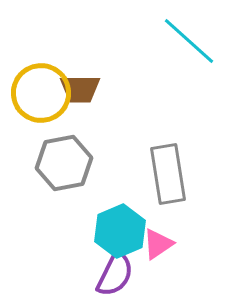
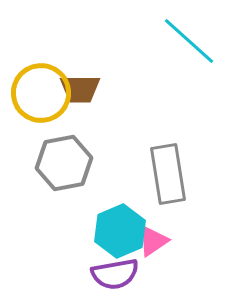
pink triangle: moved 5 px left, 3 px up
purple semicircle: rotated 54 degrees clockwise
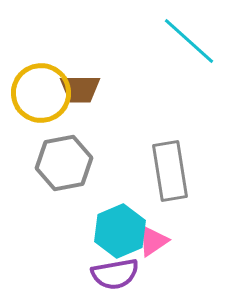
gray rectangle: moved 2 px right, 3 px up
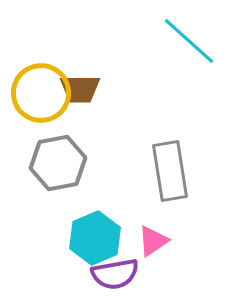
gray hexagon: moved 6 px left
cyan hexagon: moved 25 px left, 7 px down
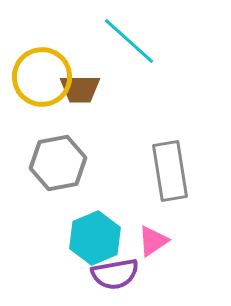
cyan line: moved 60 px left
yellow circle: moved 1 px right, 16 px up
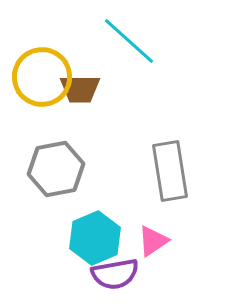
gray hexagon: moved 2 px left, 6 px down
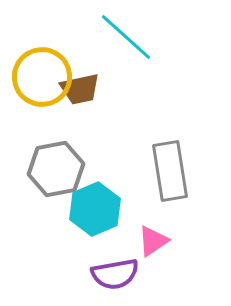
cyan line: moved 3 px left, 4 px up
brown trapezoid: rotated 12 degrees counterclockwise
cyan hexagon: moved 29 px up
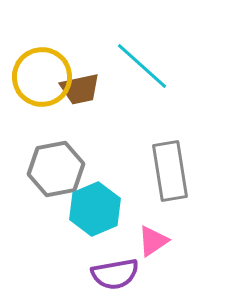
cyan line: moved 16 px right, 29 px down
